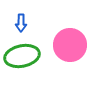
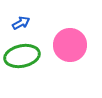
blue arrow: rotated 120 degrees counterclockwise
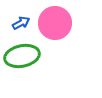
pink circle: moved 15 px left, 22 px up
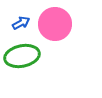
pink circle: moved 1 px down
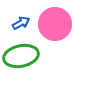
green ellipse: moved 1 px left
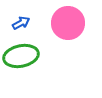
pink circle: moved 13 px right, 1 px up
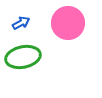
green ellipse: moved 2 px right, 1 px down
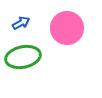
pink circle: moved 1 px left, 5 px down
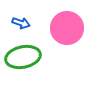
blue arrow: rotated 48 degrees clockwise
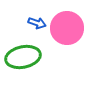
blue arrow: moved 16 px right
